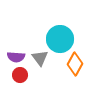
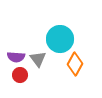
gray triangle: moved 2 px left, 1 px down
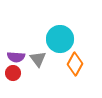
red circle: moved 7 px left, 2 px up
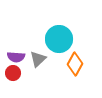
cyan circle: moved 1 px left
gray triangle: rotated 24 degrees clockwise
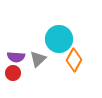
orange diamond: moved 1 px left, 4 px up
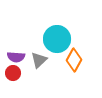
cyan circle: moved 2 px left
gray triangle: moved 1 px right, 1 px down
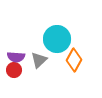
red circle: moved 1 px right, 3 px up
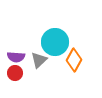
cyan circle: moved 2 px left, 3 px down
red circle: moved 1 px right, 3 px down
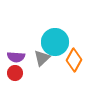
gray triangle: moved 3 px right, 2 px up
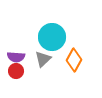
cyan circle: moved 3 px left, 5 px up
gray triangle: moved 1 px right, 1 px down
red circle: moved 1 px right, 2 px up
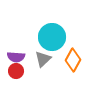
orange diamond: moved 1 px left
